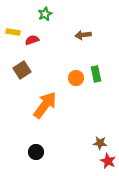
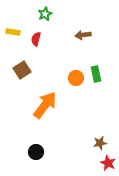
red semicircle: moved 4 px right, 1 px up; rotated 56 degrees counterclockwise
brown star: rotated 16 degrees counterclockwise
red star: moved 2 px down
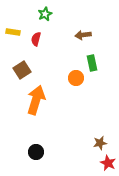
green rectangle: moved 4 px left, 11 px up
orange arrow: moved 9 px left, 5 px up; rotated 20 degrees counterclockwise
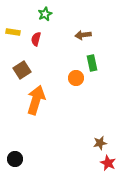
black circle: moved 21 px left, 7 px down
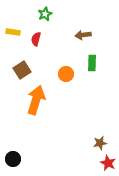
green rectangle: rotated 14 degrees clockwise
orange circle: moved 10 px left, 4 px up
black circle: moved 2 px left
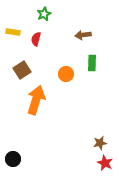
green star: moved 1 px left
red star: moved 3 px left
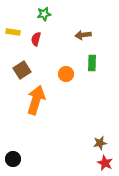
green star: rotated 16 degrees clockwise
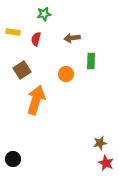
brown arrow: moved 11 px left, 3 px down
green rectangle: moved 1 px left, 2 px up
red star: moved 1 px right
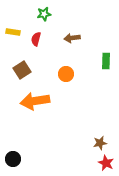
green rectangle: moved 15 px right
orange arrow: moved 1 px left, 1 px down; rotated 116 degrees counterclockwise
